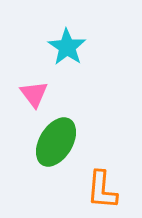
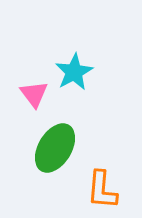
cyan star: moved 7 px right, 25 px down; rotated 9 degrees clockwise
green ellipse: moved 1 px left, 6 px down
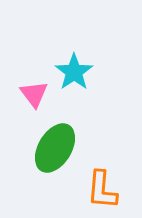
cyan star: rotated 6 degrees counterclockwise
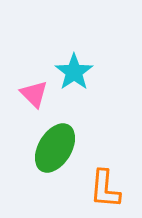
pink triangle: rotated 8 degrees counterclockwise
orange L-shape: moved 3 px right, 1 px up
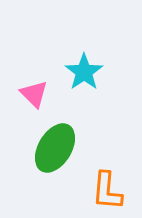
cyan star: moved 10 px right
orange L-shape: moved 2 px right, 2 px down
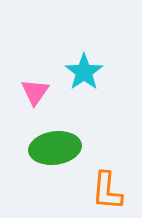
pink triangle: moved 1 px right, 2 px up; rotated 20 degrees clockwise
green ellipse: rotated 51 degrees clockwise
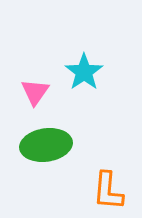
green ellipse: moved 9 px left, 3 px up
orange L-shape: moved 1 px right
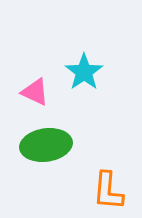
pink triangle: rotated 40 degrees counterclockwise
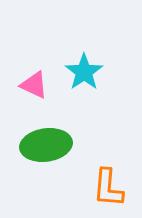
pink triangle: moved 1 px left, 7 px up
orange L-shape: moved 3 px up
